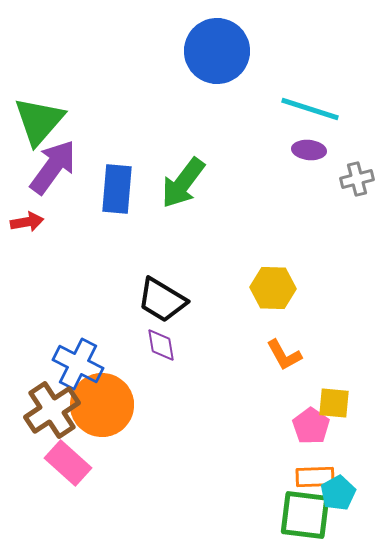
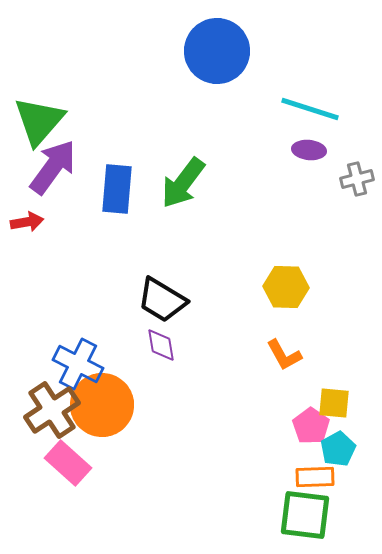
yellow hexagon: moved 13 px right, 1 px up
cyan pentagon: moved 44 px up
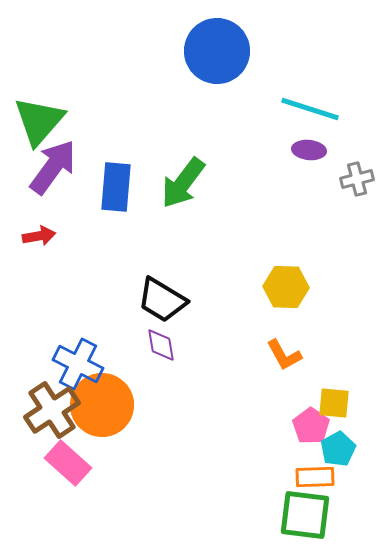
blue rectangle: moved 1 px left, 2 px up
red arrow: moved 12 px right, 14 px down
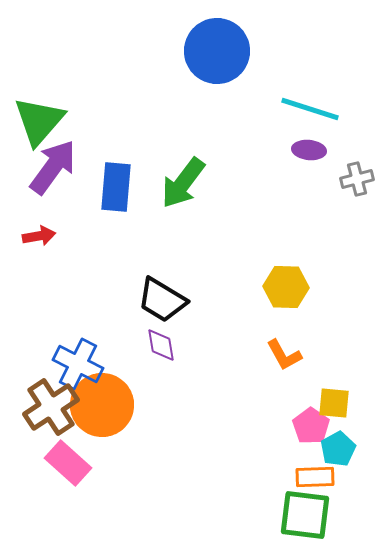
brown cross: moved 1 px left, 3 px up
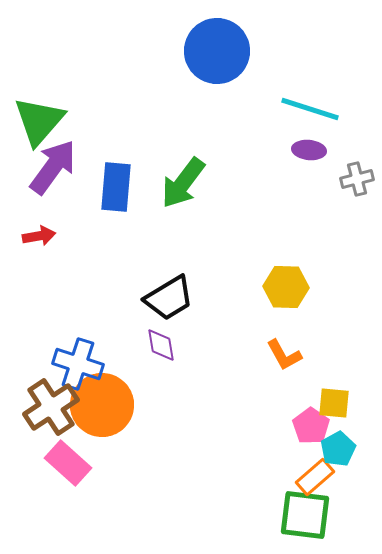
black trapezoid: moved 7 px right, 2 px up; rotated 62 degrees counterclockwise
blue cross: rotated 9 degrees counterclockwise
orange rectangle: rotated 39 degrees counterclockwise
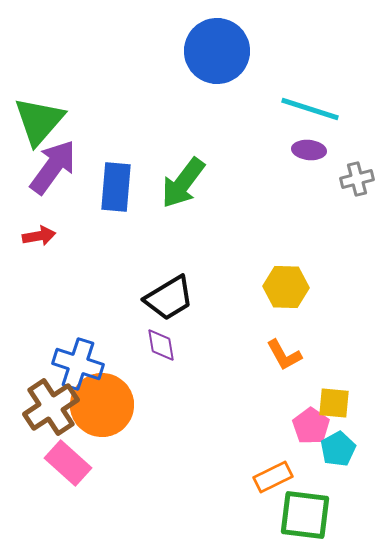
orange rectangle: moved 42 px left; rotated 15 degrees clockwise
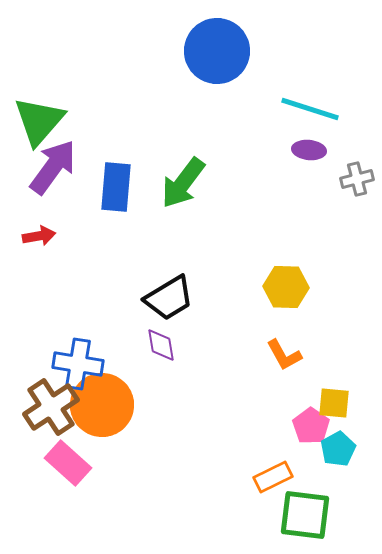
blue cross: rotated 9 degrees counterclockwise
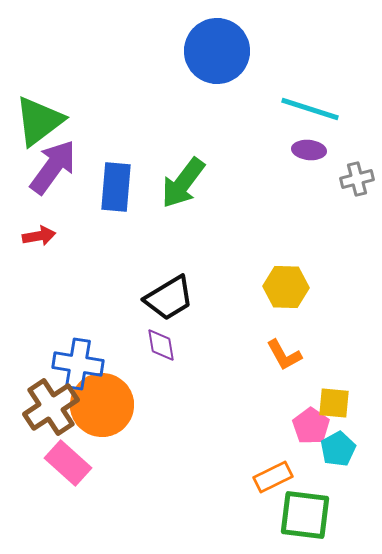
green triangle: rotated 12 degrees clockwise
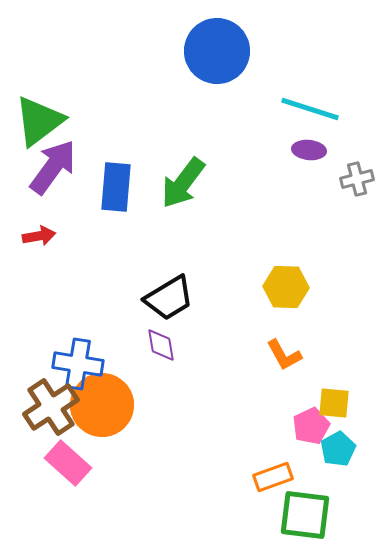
pink pentagon: rotated 12 degrees clockwise
orange rectangle: rotated 6 degrees clockwise
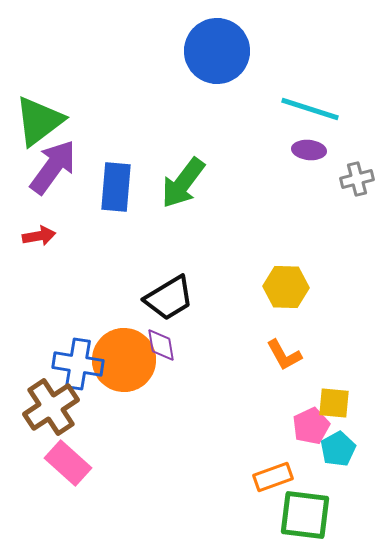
orange circle: moved 22 px right, 45 px up
